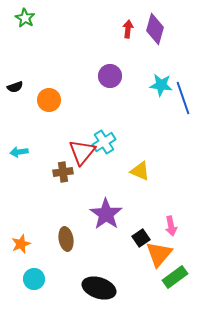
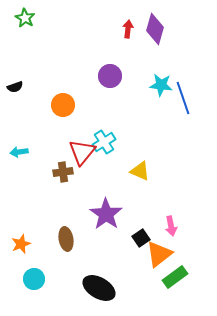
orange circle: moved 14 px right, 5 px down
orange triangle: rotated 12 degrees clockwise
black ellipse: rotated 12 degrees clockwise
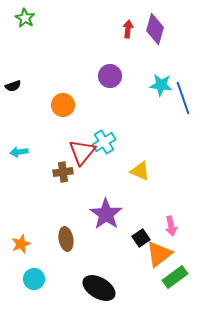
black semicircle: moved 2 px left, 1 px up
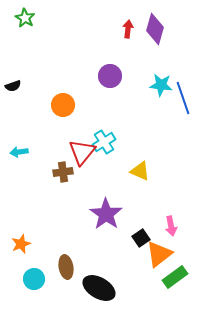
brown ellipse: moved 28 px down
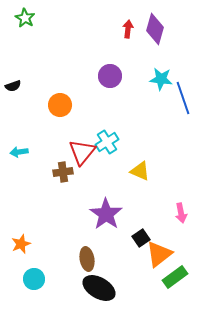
cyan star: moved 6 px up
orange circle: moved 3 px left
cyan cross: moved 3 px right
pink arrow: moved 10 px right, 13 px up
brown ellipse: moved 21 px right, 8 px up
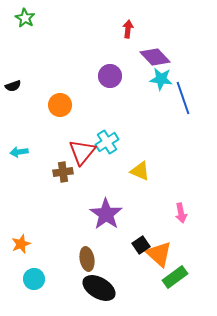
purple diamond: moved 28 px down; rotated 60 degrees counterclockwise
black square: moved 7 px down
orange triangle: rotated 40 degrees counterclockwise
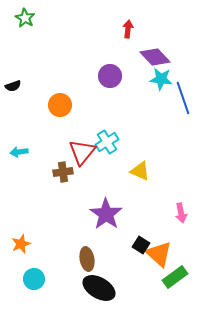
black square: rotated 24 degrees counterclockwise
